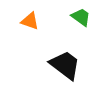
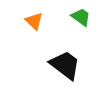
orange triangle: moved 4 px right; rotated 24 degrees clockwise
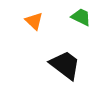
green trapezoid: rotated 10 degrees counterclockwise
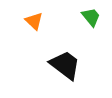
green trapezoid: moved 10 px right; rotated 25 degrees clockwise
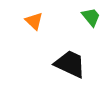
black trapezoid: moved 5 px right, 1 px up; rotated 12 degrees counterclockwise
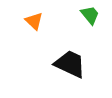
green trapezoid: moved 1 px left, 2 px up
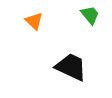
black trapezoid: moved 1 px right, 3 px down
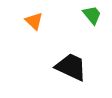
green trapezoid: moved 2 px right
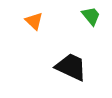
green trapezoid: moved 1 px left, 1 px down
